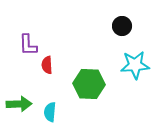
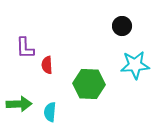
purple L-shape: moved 3 px left, 3 px down
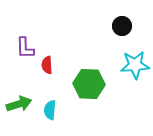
green arrow: rotated 15 degrees counterclockwise
cyan semicircle: moved 2 px up
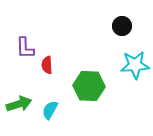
green hexagon: moved 2 px down
cyan semicircle: rotated 24 degrees clockwise
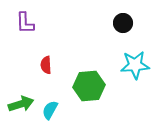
black circle: moved 1 px right, 3 px up
purple L-shape: moved 25 px up
red semicircle: moved 1 px left
green hexagon: rotated 8 degrees counterclockwise
green arrow: moved 2 px right
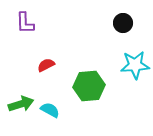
red semicircle: rotated 66 degrees clockwise
cyan semicircle: rotated 90 degrees clockwise
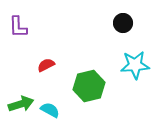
purple L-shape: moved 7 px left, 4 px down
green hexagon: rotated 8 degrees counterclockwise
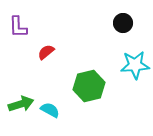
red semicircle: moved 13 px up; rotated 12 degrees counterclockwise
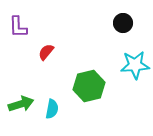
red semicircle: rotated 12 degrees counterclockwise
cyan semicircle: moved 2 px right, 1 px up; rotated 72 degrees clockwise
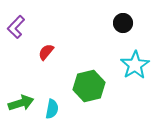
purple L-shape: moved 2 px left; rotated 45 degrees clockwise
cyan star: rotated 28 degrees counterclockwise
green arrow: moved 1 px up
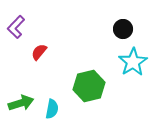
black circle: moved 6 px down
red semicircle: moved 7 px left
cyan star: moved 2 px left, 3 px up
